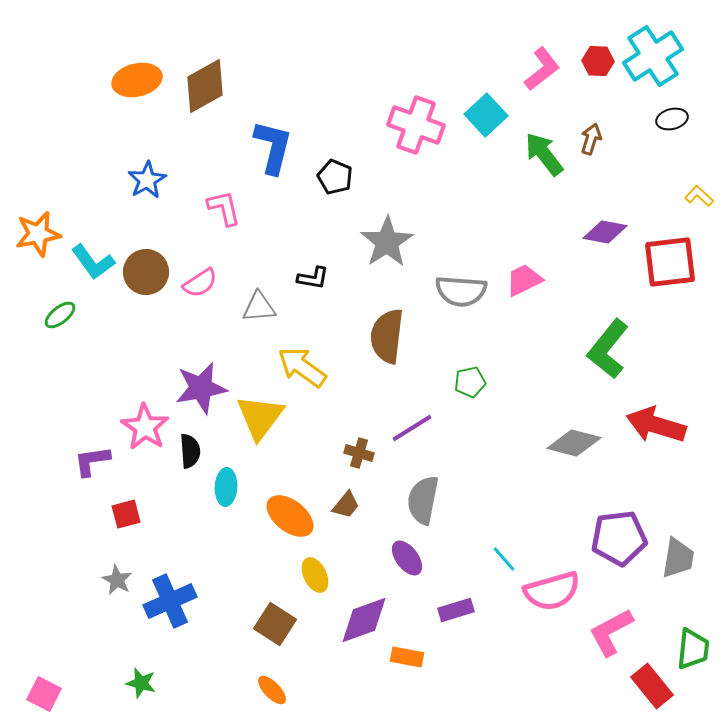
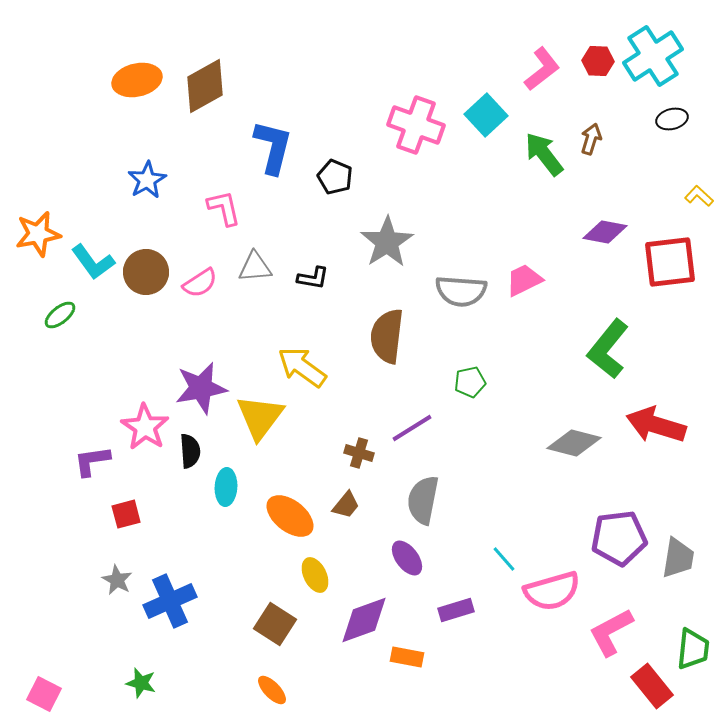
gray triangle at (259, 307): moved 4 px left, 40 px up
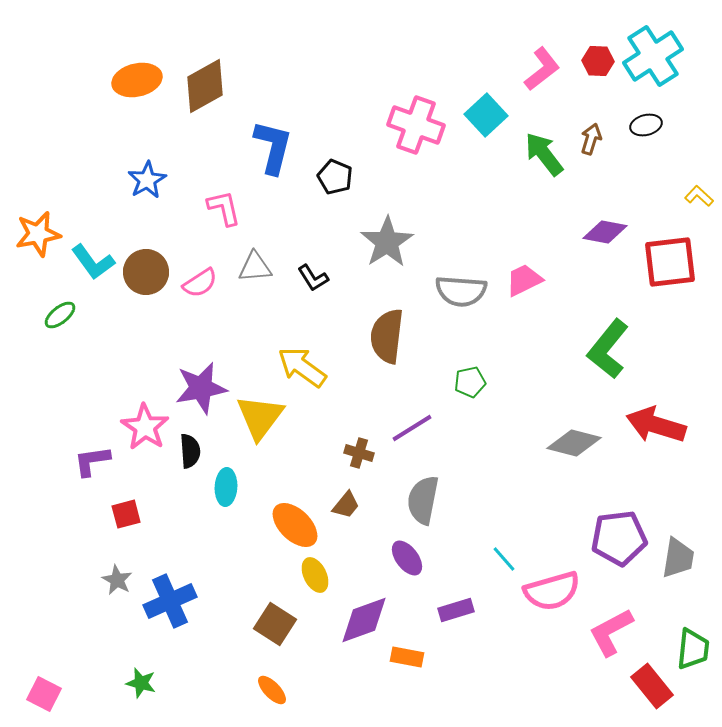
black ellipse at (672, 119): moved 26 px left, 6 px down
black L-shape at (313, 278): rotated 48 degrees clockwise
orange ellipse at (290, 516): moved 5 px right, 9 px down; rotated 6 degrees clockwise
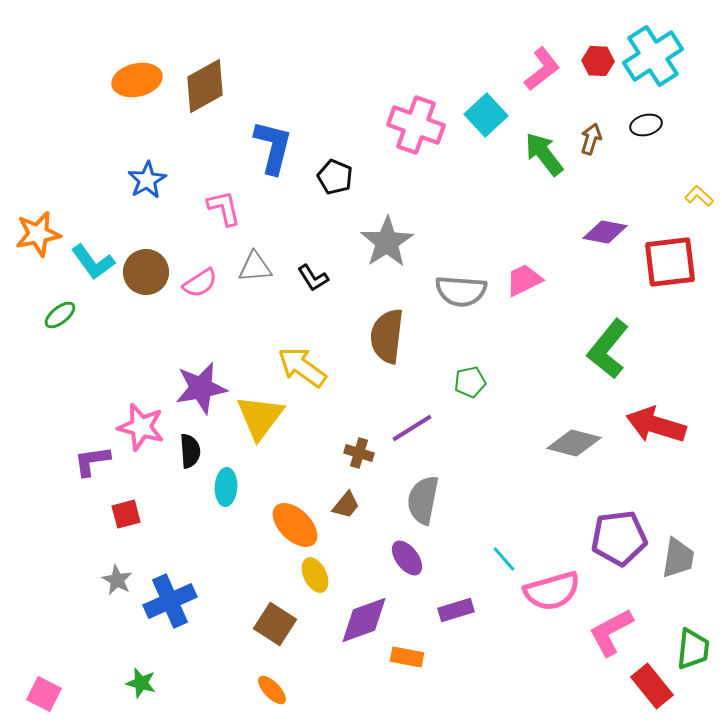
pink star at (145, 427): moved 4 px left; rotated 18 degrees counterclockwise
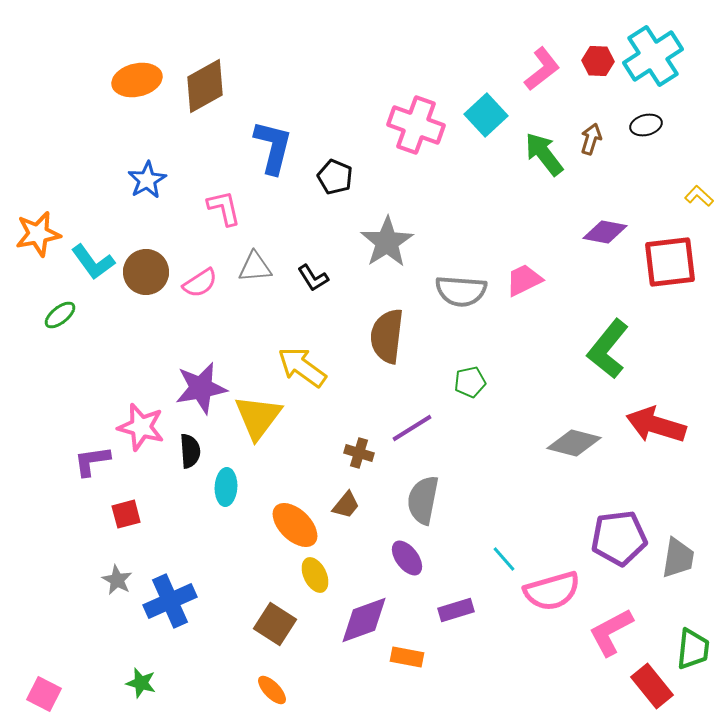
yellow triangle at (260, 417): moved 2 px left
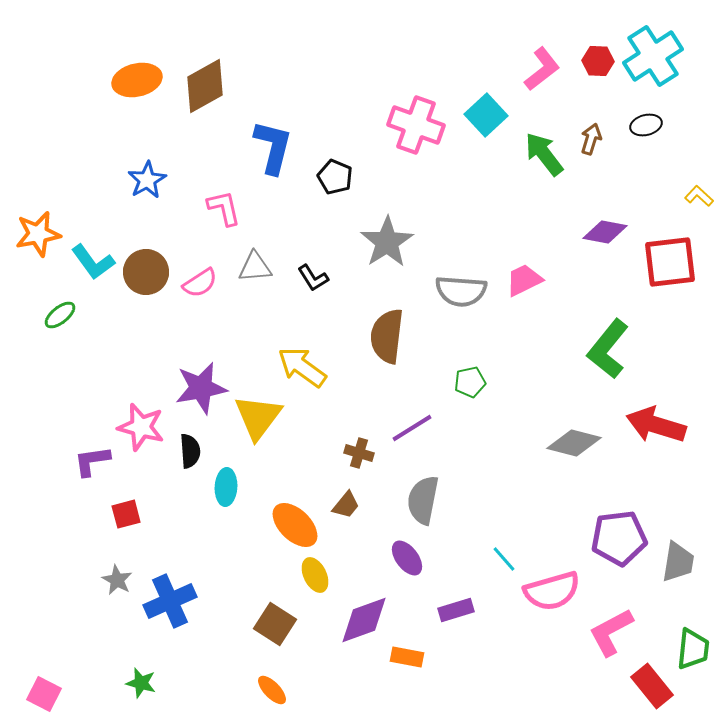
gray trapezoid at (678, 558): moved 4 px down
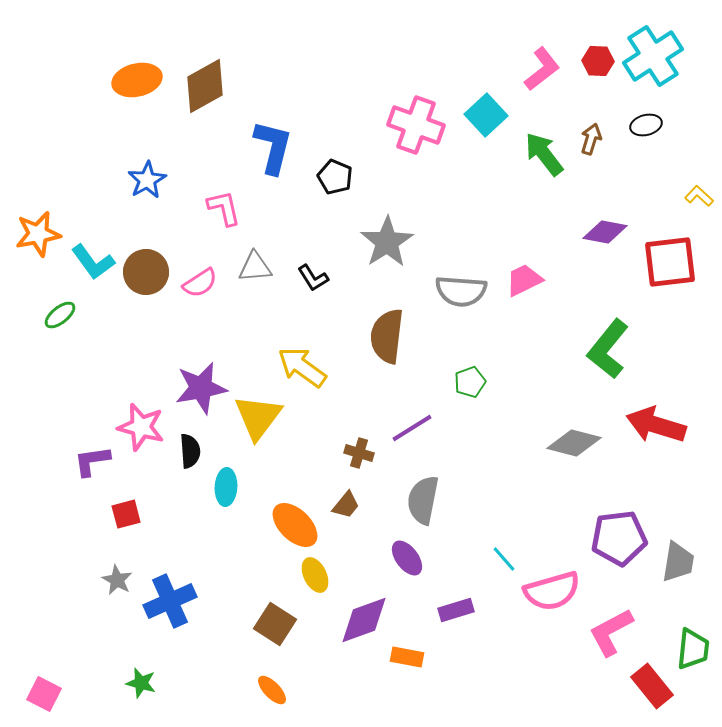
green pentagon at (470, 382): rotated 8 degrees counterclockwise
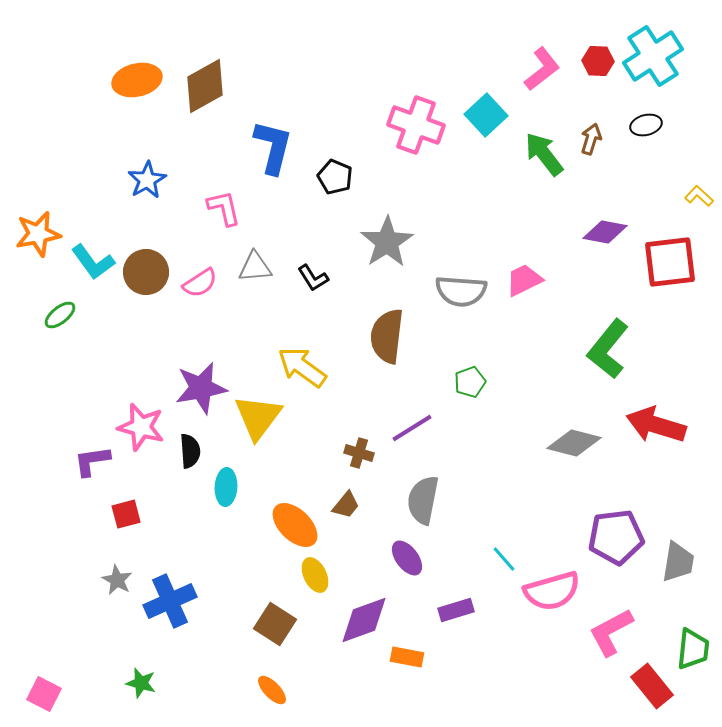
purple pentagon at (619, 538): moved 3 px left, 1 px up
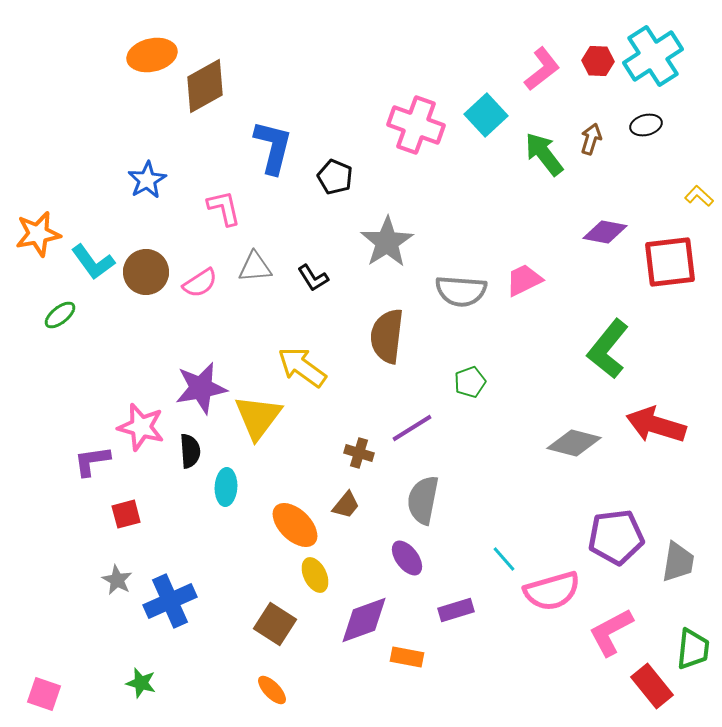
orange ellipse at (137, 80): moved 15 px right, 25 px up
pink square at (44, 694): rotated 8 degrees counterclockwise
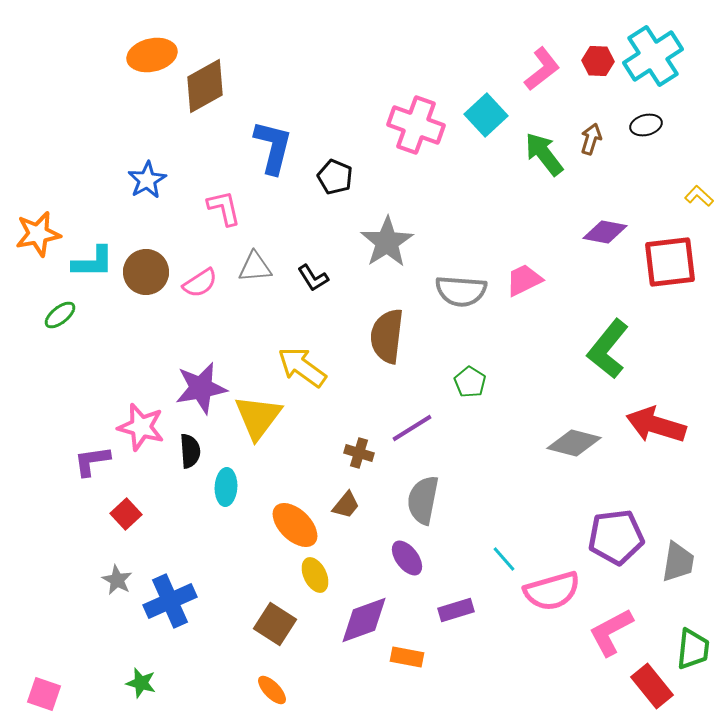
cyan L-shape at (93, 262): rotated 54 degrees counterclockwise
green pentagon at (470, 382): rotated 20 degrees counterclockwise
red square at (126, 514): rotated 28 degrees counterclockwise
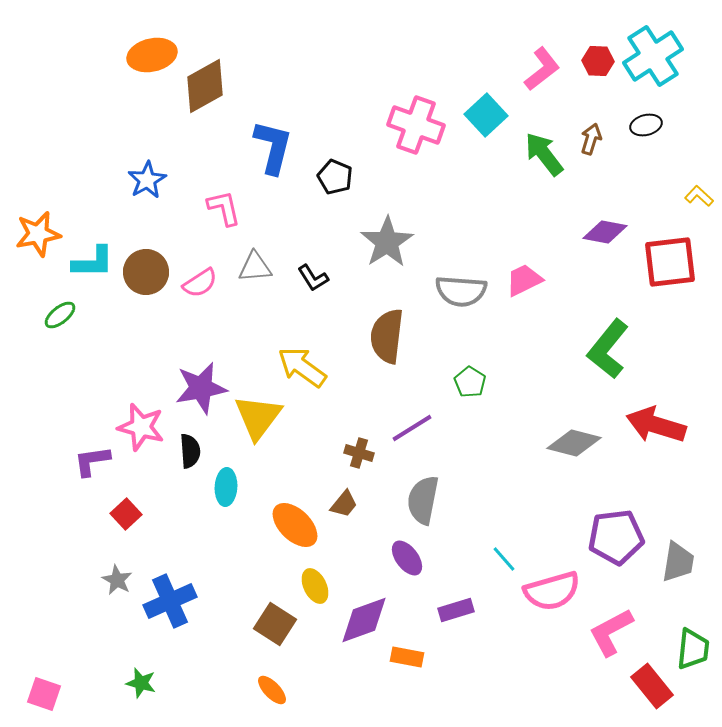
brown trapezoid at (346, 505): moved 2 px left, 1 px up
yellow ellipse at (315, 575): moved 11 px down
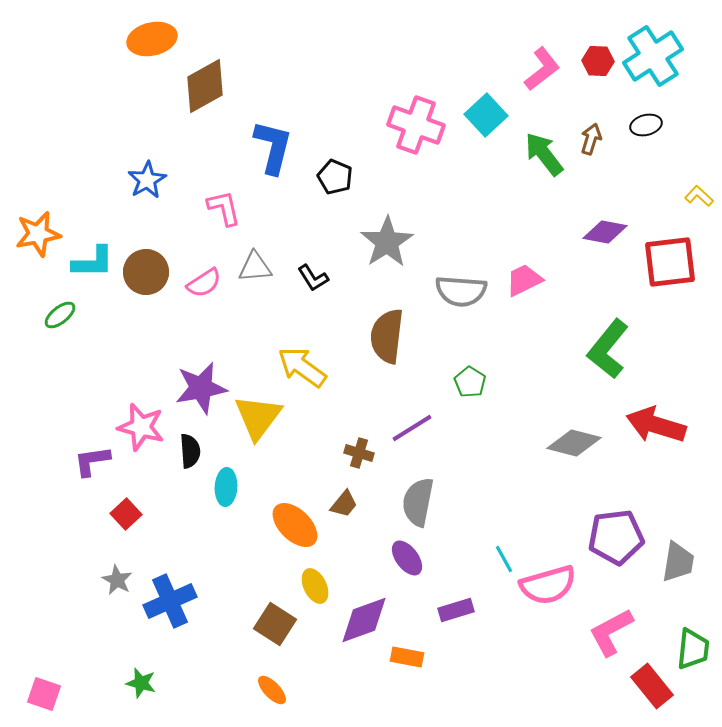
orange ellipse at (152, 55): moved 16 px up
pink semicircle at (200, 283): moved 4 px right
gray semicircle at (423, 500): moved 5 px left, 2 px down
cyan line at (504, 559): rotated 12 degrees clockwise
pink semicircle at (552, 591): moved 4 px left, 6 px up
